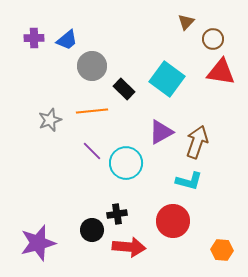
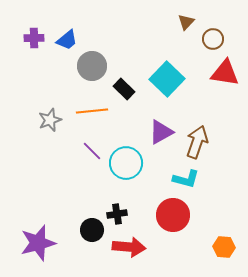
red triangle: moved 4 px right, 1 px down
cyan square: rotated 8 degrees clockwise
cyan L-shape: moved 3 px left, 2 px up
red circle: moved 6 px up
orange hexagon: moved 2 px right, 3 px up
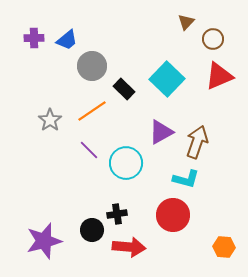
red triangle: moved 6 px left, 3 px down; rotated 32 degrees counterclockwise
orange line: rotated 28 degrees counterclockwise
gray star: rotated 15 degrees counterclockwise
purple line: moved 3 px left, 1 px up
purple star: moved 6 px right, 2 px up
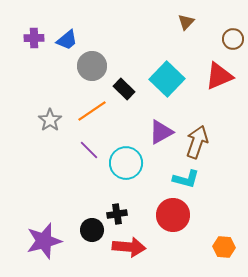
brown circle: moved 20 px right
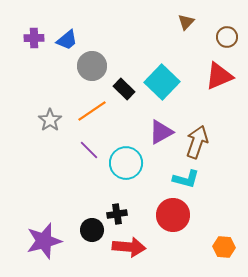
brown circle: moved 6 px left, 2 px up
cyan square: moved 5 px left, 3 px down
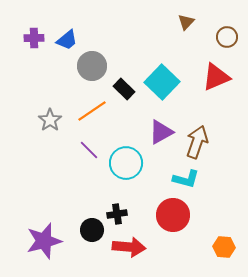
red triangle: moved 3 px left, 1 px down
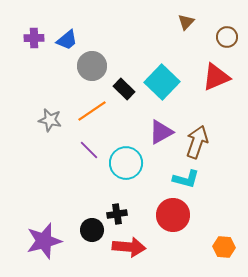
gray star: rotated 25 degrees counterclockwise
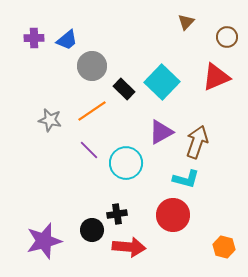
orange hexagon: rotated 10 degrees clockwise
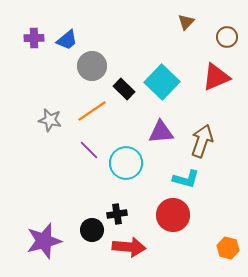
purple triangle: rotated 24 degrees clockwise
brown arrow: moved 5 px right, 1 px up
orange hexagon: moved 4 px right, 1 px down
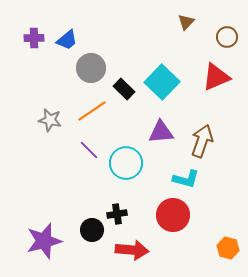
gray circle: moved 1 px left, 2 px down
red arrow: moved 3 px right, 3 px down
